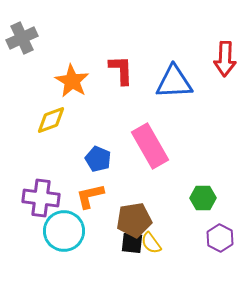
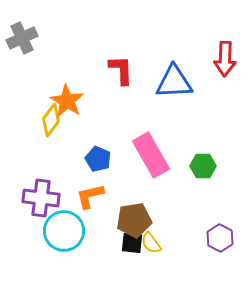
orange star: moved 5 px left, 20 px down
yellow diamond: rotated 32 degrees counterclockwise
pink rectangle: moved 1 px right, 9 px down
green hexagon: moved 32 px up
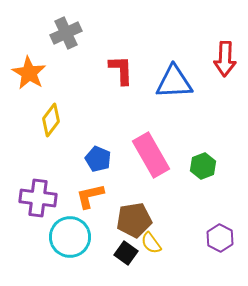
gray cross: moved 44 px right, 5 px up
orange star: moved 38 px left, 28 px up
green hexagon: rotated 20 degrees counterclockwise
purple cross: moved 3 px left
cyan circle: moved 6 px right, 6 px down
black square: moved 6 px left, 10 px down; rotated 30 degrees clockwise
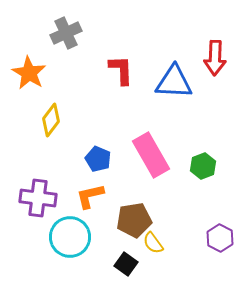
red arrow: moved 10 px left, 1 px up
blue triangle: rotated 6 degrees clockwise
yellow semicircle: moved 2 px right
black square: moved 11 px down
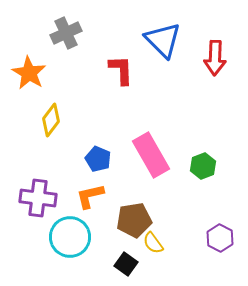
blue triangle: moved 11 px left, 42 px up; rotated 42 degrees clockwise
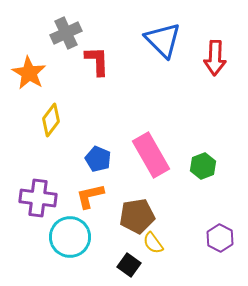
red L-shape: moved 24 px left, 9 px up
brown pentagon: moved 3 px right, 4 px up
black square: moved 3 px right, 1 px down
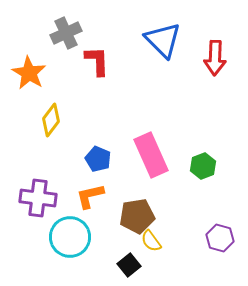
pink rectangle: rotated 6 degrees clockwise
purple hexagon: rotated 12 degrees counterclockwise
yellow semicircle: moved 2 px left, 2 px up
black square: rotated 15 degrees clockwise
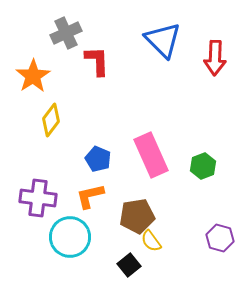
orange star: moved 4 px right, 3 px down; rotated 8 degrees clockwise
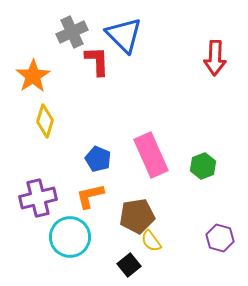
gray cross: moved 6 px right, 1 px up
blue triangle: moved 39 px left, 5 px up
yellow diamond: moved 6 px left, 1 px down; rotated 20 degrees counterclockwise
purple cross: rotated 21 degrees counterclockwise
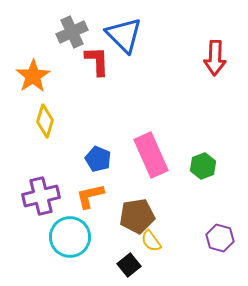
purple cross: moved 3 px right, 2 px up
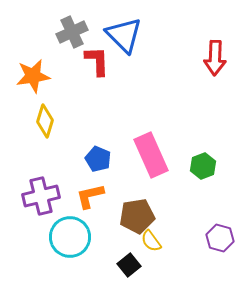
orange star: rotated 24 degrees clockwise
